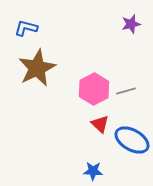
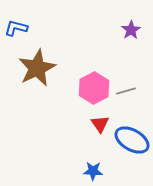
purple star: moved 6 px down; rotated 18 degrees counterclockwise
blue L-shape: moved 10 px left
pink hexagon: moved 1 px up
red triangle: rotated 12 degrees clockwise
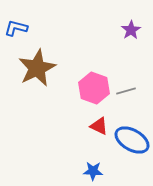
pink hexagon: rotated 12 degrees counterclockwise
red triangle: moved 1 px left, 2 px down; rotated 30 degrees counterclockwise
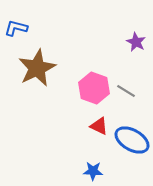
purple star: moved 5 px right, 12 px down; rotated 12 degrees counterclockwise
gray line: rotated 48 degrees clockwise
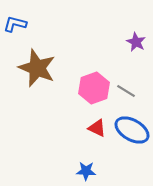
blue L-shape: moved 1 px left, 4 px up
brown star: rotated 24 degrees counterclockwise
pink hexagon: rotated 20 degrees clockwise
red triangle: moved 2 px left, 2 px down
blue ellipse: moved 10 px up
blue star: moved 7 px left
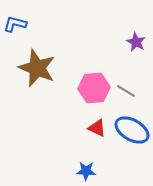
pink hexagon: rotated 16 degrees clockwise
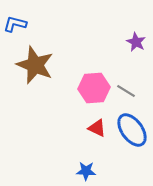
brown star: moved 2 px left, 3 px up
blue ellipse: rotated 24 degrees clockwise
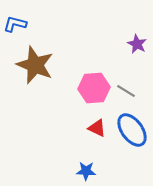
purple star: moved 1 px right, 2 px down
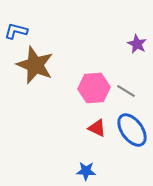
blue L-shape: moved 1 px right, 7 px down
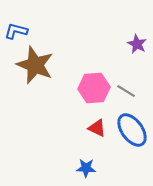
blue star: moved 3 px up
